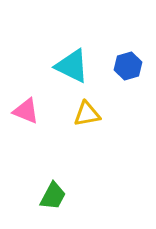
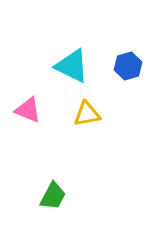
pink triangle: moved 2 px right, 1 px up
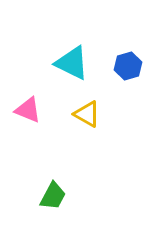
cyan triangle: moved 3 px up
yellow triangle: rotated 40 degrees clockwise
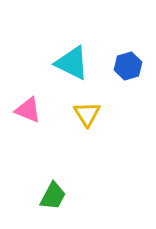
yellow triangle: rotated 28 degrees clockwise
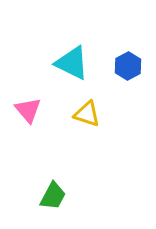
blue hexagon: rotated 12 degrees counterclockwise
pink triangle: rotated 28 degrees clockwise
yellow triangle: rotated 40 degrees counterclockwise
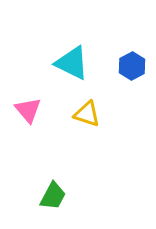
blue hexagon: moved 4 px right
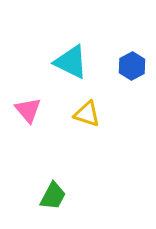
cyan triangle: moved 1 px left, 1 px up
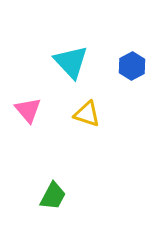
cyan triangle: rotated 21 degrees clockwise
